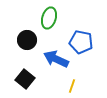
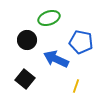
green ellipse: rotated 55 degrees clockwise
yellow line: moved 4 px right
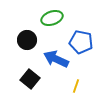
green ellipse: moved 3 px right
black square: moved 5 px right
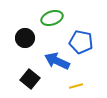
black circle: moved 2 px left, 2 px up
blue arrow: moved 1 px right, 2 px down
yellow line: rotated 56 degrees clockwise
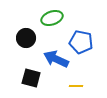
black circle: moved 1 px right
blue arrow: moved 1 px left, 2 px up
black square: moved 1 px right, 1 px up; rotated 24 degrees counterclockwise
yellow line: rotated 16 degrees clockwise
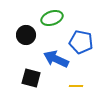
black circle: moved 3 px up
